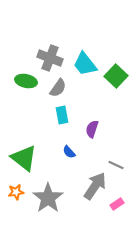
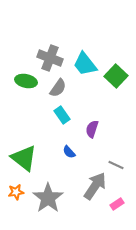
cyan rectangle: rotated 24 degrees counterclockwise
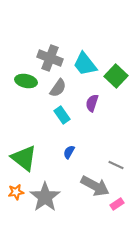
purple semicircle: moved 26 px up
blue semicircle: rotated 72 degrees clockwise
gray arrow: rotated 84 degrees clockwise
gray star: moved 3 px left, 1 px up
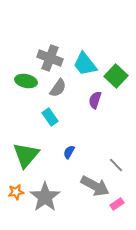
purple semicircle: moved 3 px right, 3 px up
cyan rectangle: moved 12 px left, 2 px down
green triangle: moved 2 px right, 3 px up; rotated 32 degrees clockwise
gray line: rotated 21 degrees clockwise
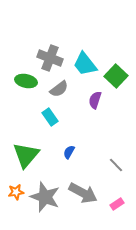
gray semicircle: moved 1 px right, 1 px down; rotated 18 degrees clockwise
gray arrow: moved 12 px left, 7 px down
gray star: rotated 16 degrees counterclockwise
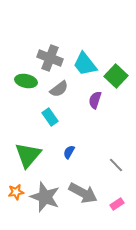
green triangle: moved 2 px right
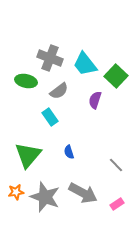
gray semicircle: moved 2 px down
blue semicircle: rotated 48 degrees counterclockwise
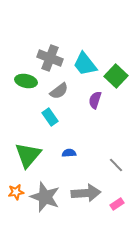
blue semicircle: moved 1 px down; rotated 104 degrees clockwise
gray arrow: moved 3 px right; rotated 32 degrees counterclockwise
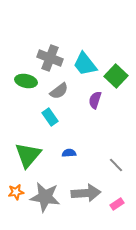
gray star: rotated 12 degrees counterclockwise
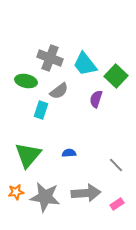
purple semicircle: moved 1 px right, 1 px up
cyan rectangle: moved 9 px left, 7 px up; rotated 54 degrees clockwise
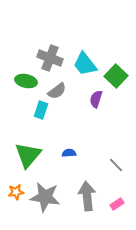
gray semicircle: moved 2 px left
gray arrow: moved 1 px right, 3 px down; rotated 92 degrees counterclockwise
